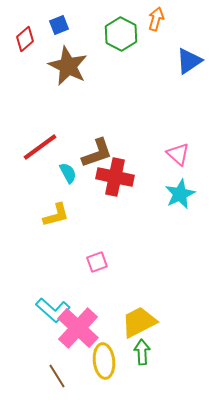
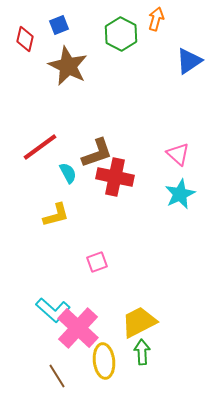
red diamond: rotated 35 degrees counterclockwise
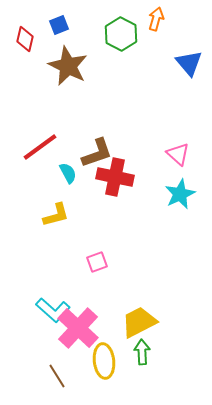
blue triangle: moved 2 px down; rotated 36 degrees counterclockwise
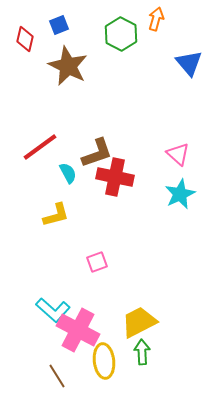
pink cross: moved 2 px down; rotated 15 degrees counterclockwise
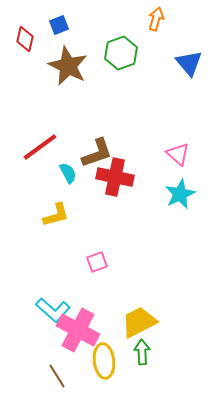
green hexagon: moved 19 px down; rotated 12 degrees clockwise
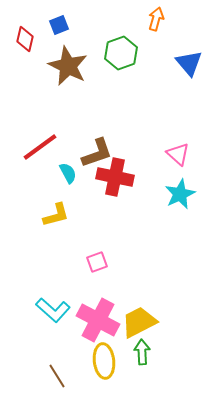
pink cross: moved 20 px right, 10 px up
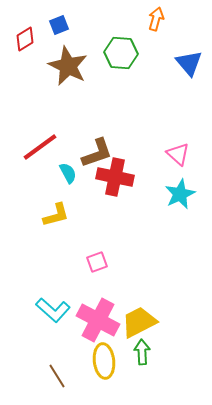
red diamond: rotated 45 degrees clockwise
green hexagon: rotated 24 degrees clockwise
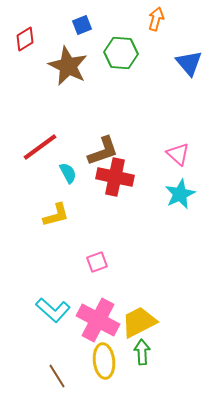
blue square: moved 23 px right
brown L-shape: moved 6 px right, 2 px up
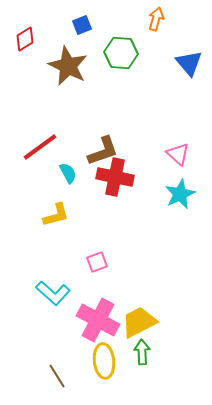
cyan L-shape: moved 17 px up
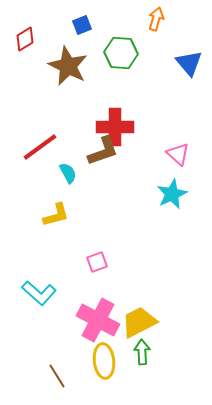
red cross: moved 50 px up; rotated 12 degrees counterclockwise
cyan star: moved 8 px left
cyan L-shape: moved 14 px left
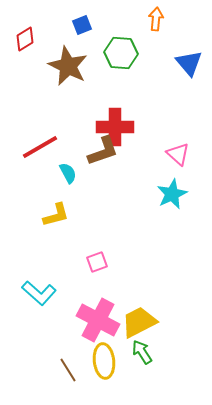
orange arrow: rotated 10 degrees counterclockwise
red line: rotated 6 degrees clockwise
green arrow: rotated 30 degrees counterclockwise
brown line: moved 11 px right, 6 px up
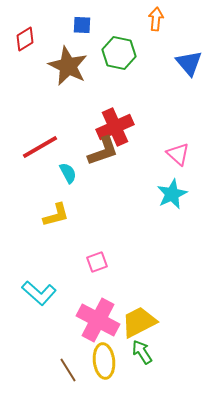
blue square: rotated 24 degrees clockwise
green hexagon: moved 2 px left; rotated 8 degrees clockwise
red cross: rotated 24 degrees counterclockwise
